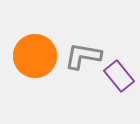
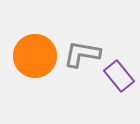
gray L-shape: moved 1 px left, 2 px up
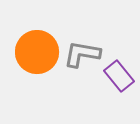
orange circle: moved 2 px right, 4 px up
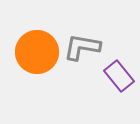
gray L-shape: moved 7 px up
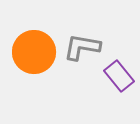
orange circle: moved 3 px left
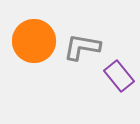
orange circle: moved 11 px up
